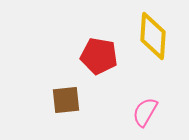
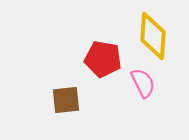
red pentagon: moved 4 px right, 3 px down
pink semicircle: moved 2 px left, 29 px up; rotated 124 degrees clockwise
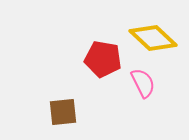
yellow diamond: moved 2 px down; rotated 51 degrees counterclockwise
brown square: moved 3 px left, 12 px down
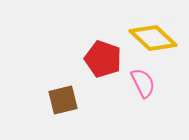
red pentagon: rotated 9 degrees clockwise
brown square: moved 12 px up; rotated 8 degrees counterclockwise
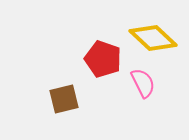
brown square: moved 1 px right, 1 px up
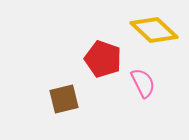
yellow diamond: moved 1 px right, 8 px up
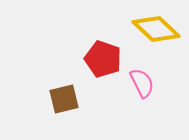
yellow diamond: moved 2 px right, 1 px up
pink semicircle: moved 1 px left
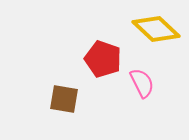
brown square: rotated 24 degrees clockwise
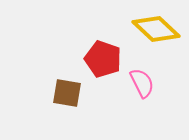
brown square: moved 3 px right, 6 px up
